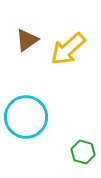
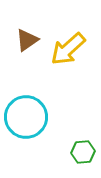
green hexagon: rotated 20 degrees counterclockwise
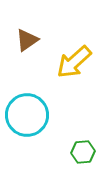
yellow arrow: moved 6 px right, 13 px down
cyan circle: moved 1 px right, 2 px up
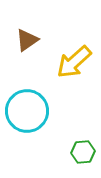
cyan circle: moved 4 px up
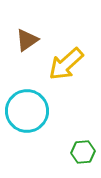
yellow arrow: moved 8 px left, 2 px down
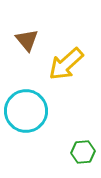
brown triangle: rotated 35 degrees counterclockwise
cyan circle: moved 1 px left
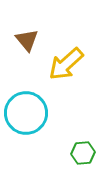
cyan circle: moved 2 px down
green hexagon: moved 1 px down
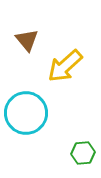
yellow arrow: moved 1 px left, 2 px down
